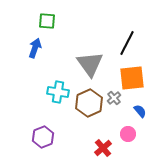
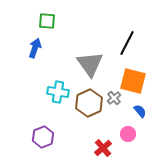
orange square: moved 1 px right, 3 px down; rotated 20 degrees clockwise
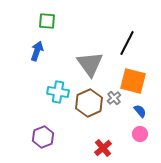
blue arrow: moved 2 px right, 3 px down
pink circle: moved 12 px right
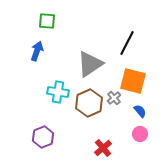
gray triangle: rotated 32 degrees clockwise
